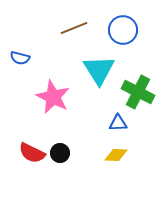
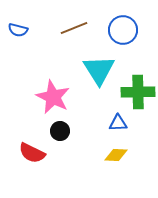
blue semicircle: moved 2 px left, 28 px up
green cross: rotated 28 degrees counterclockwise
black circle: moved 22 px up
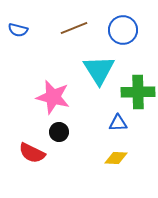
pink star: rotated 12 degrees counterclockwise
black circle: moved 1 px left, 1 px down
yellow diamond: moved 3 px down
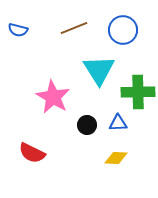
pink star: rotated 16 degrees clockwise
black circle: moved 28 px right, 7 px up
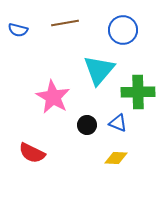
brown line: moved 9 px left, 5 px up; rotated 12 degrees clockwise
cyan triangle: rotated 12 degrees clockwise
blue triangle: rotated 24 degrees clockwise
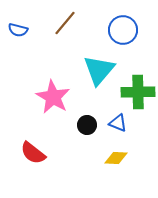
brown line: rotated 40 degrees counterclockwise
red semicircle: moved 1 px right; rotated 12 degrees clockwise
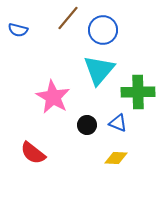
brown line: moved 3 px right, 5 px up
blue circle: moved 20 px left
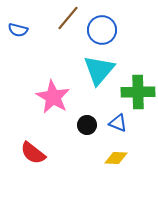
blue circle: moved 1 px left
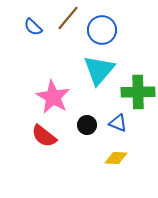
blue semicircle: moved 15 px right, 3 px up; rotated 30 degrees clockwise
red semicircle: moved 11 px right, 17 px up
